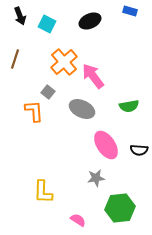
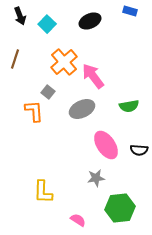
cyan square: rotated 18 degrees clockwise
gray ellipse: rotated 50 degrees counterclockwise
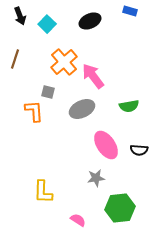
gray square: rotated 24 degrees counterclockwise
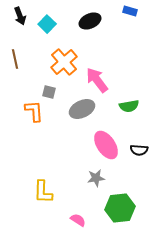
brown line: rotated 30 degrees counterclockwise
pink arrow: moved 4 px right, 4 px down
gray square: moved 1 px right
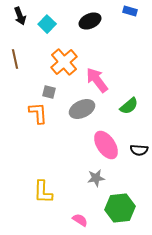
green semicircle: rotated 30 degrees counterclockwise
orange L-shape: moved 4 px right, 2 px down
pink semicircle: moved 2 px right
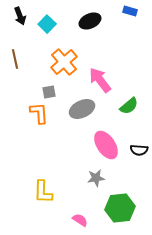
pink arrow: moved 3 px right
gray square: rotated 24 degrees counterclockwise
orange L-shape: moved 1 px right
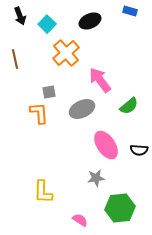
orange cross: moved 2 px right, 9 px up
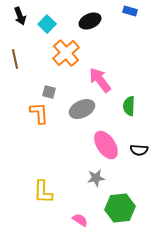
gray square: rotated 24 degrees clockwise
green semicircle: rotated 132 degrees clockwise
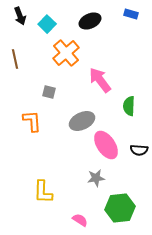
blue rectangle: moved 1 px right, 3 px down
gray ellipse: moved 12 px down
orange L-shape: moved 7 px left, 8 px down
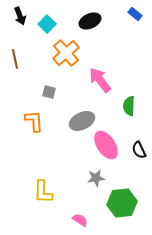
blue rectangle: moved 4 px right; rotated 24 degrees clockwise
orange L-shape: moved 2 px right
black semicircle: rotated 60 degrees clockwise
green hexagon: moved 2 px right, 5 px up
